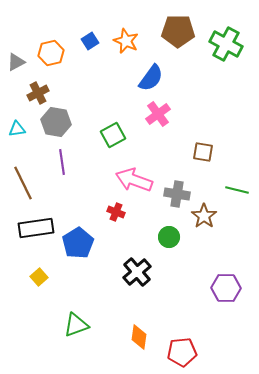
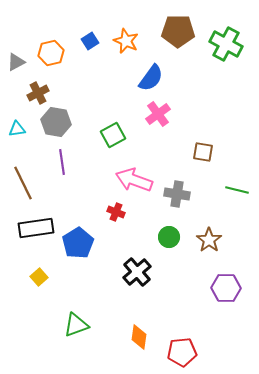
brown star: moved 5 px right, 24 px down
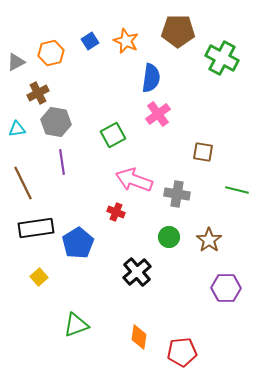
green cross: moved 4 px left, 14 px down
blue semicircle: rotated 28 degrees counterclockwise
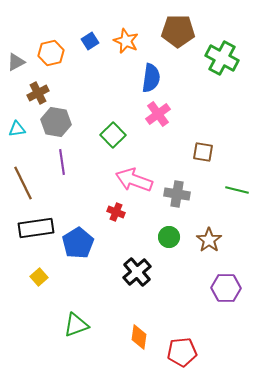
green square: rotated 15 degrees counterclockwise
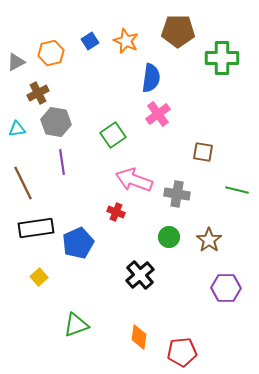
green cross: rotated 28 degrees counterclockwise
green square: rotated 10 degrees clockwise
blue pentagon: rotated 8 degrees clockwise
black cross: moved 3 px right, 3 px down
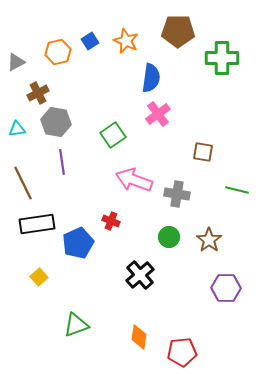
orange hexagon: moved 7 px right, 1 px up
red cross: moved 5 px left, 9 px down
black rectangle: moved 1 px right, 4 px up
